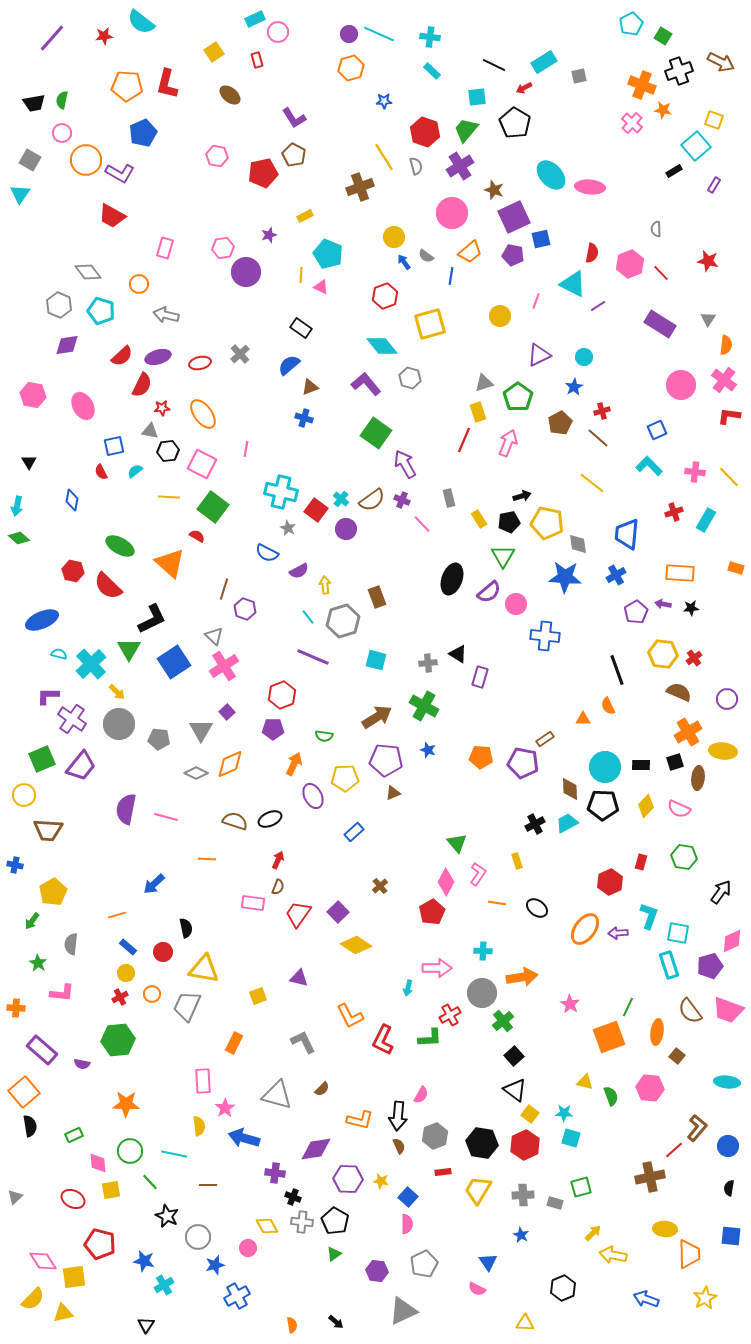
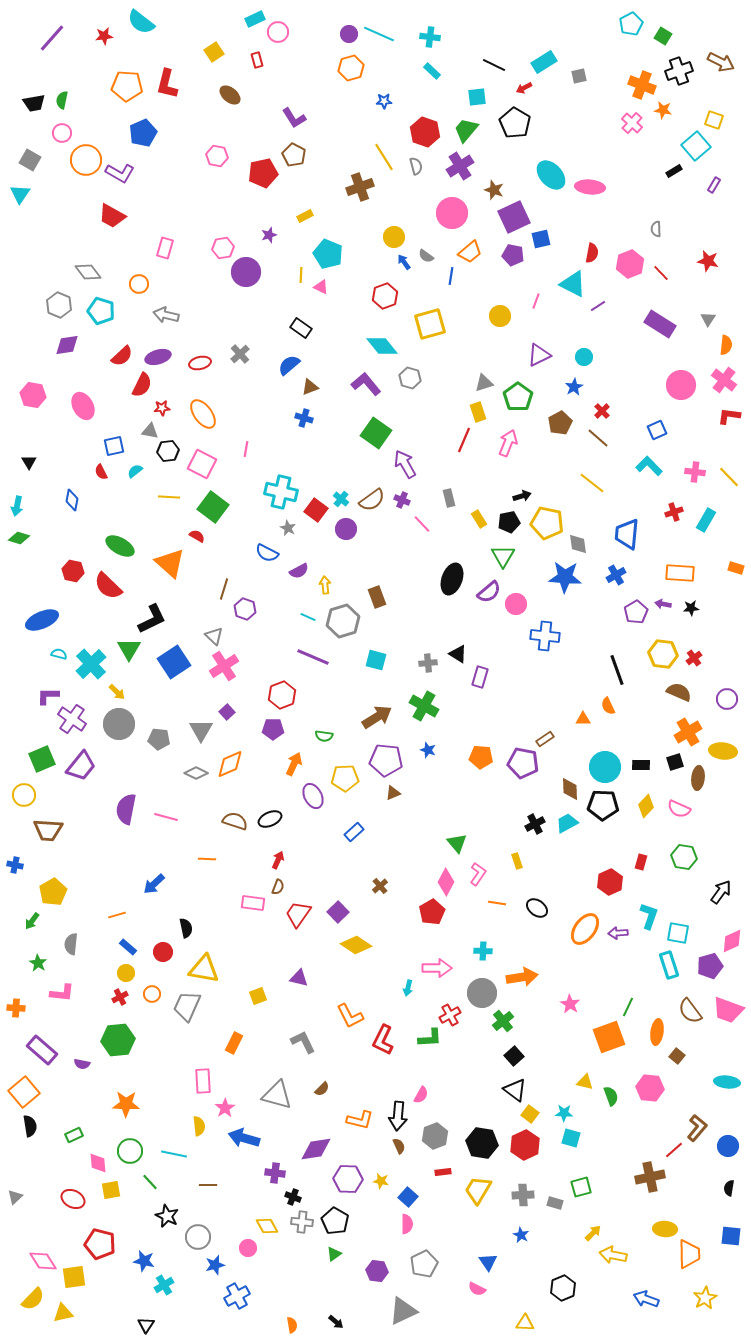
red cross at (602, 411): rotated 28 degrees counterclockwise
green diamond at (19, 538): rotated 25 degrees counterclockwise
cyan line at (308, 617): rotated 28 degrees counterclockwise
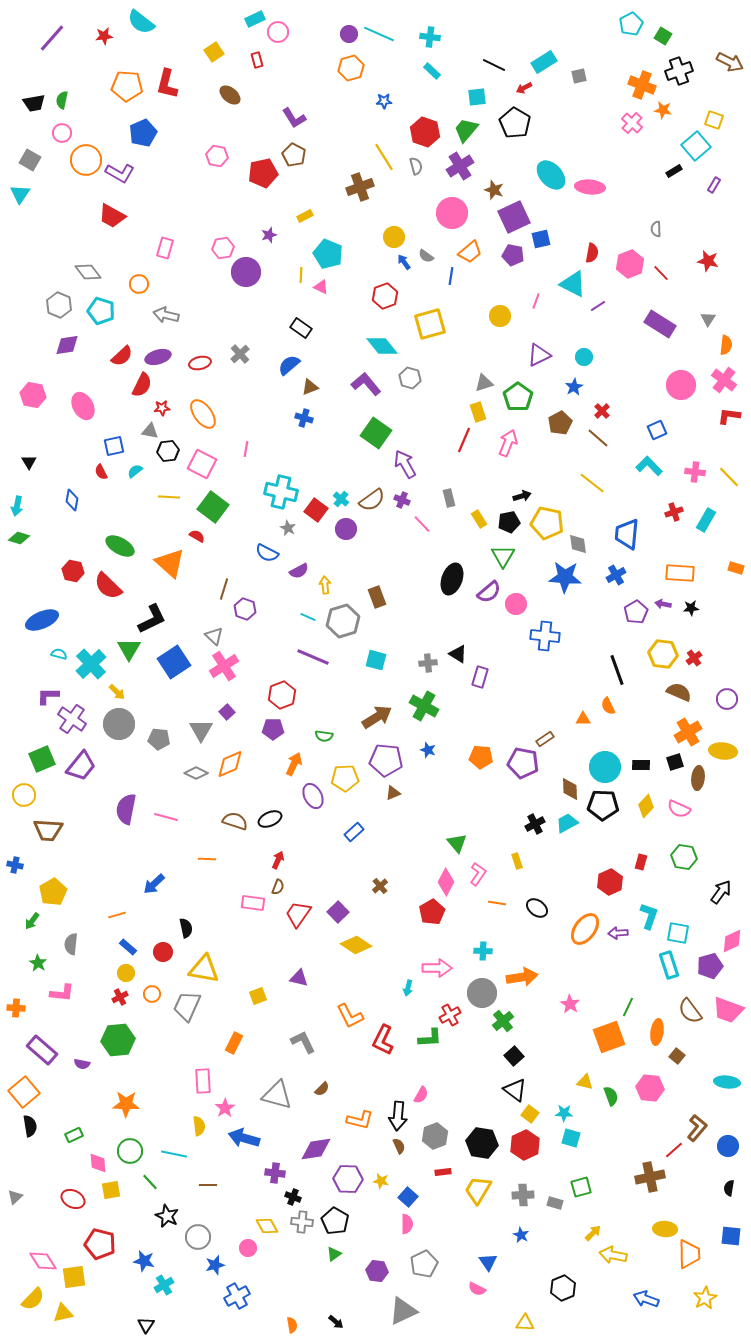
brown arrow at (721, 62): moved 9 px right
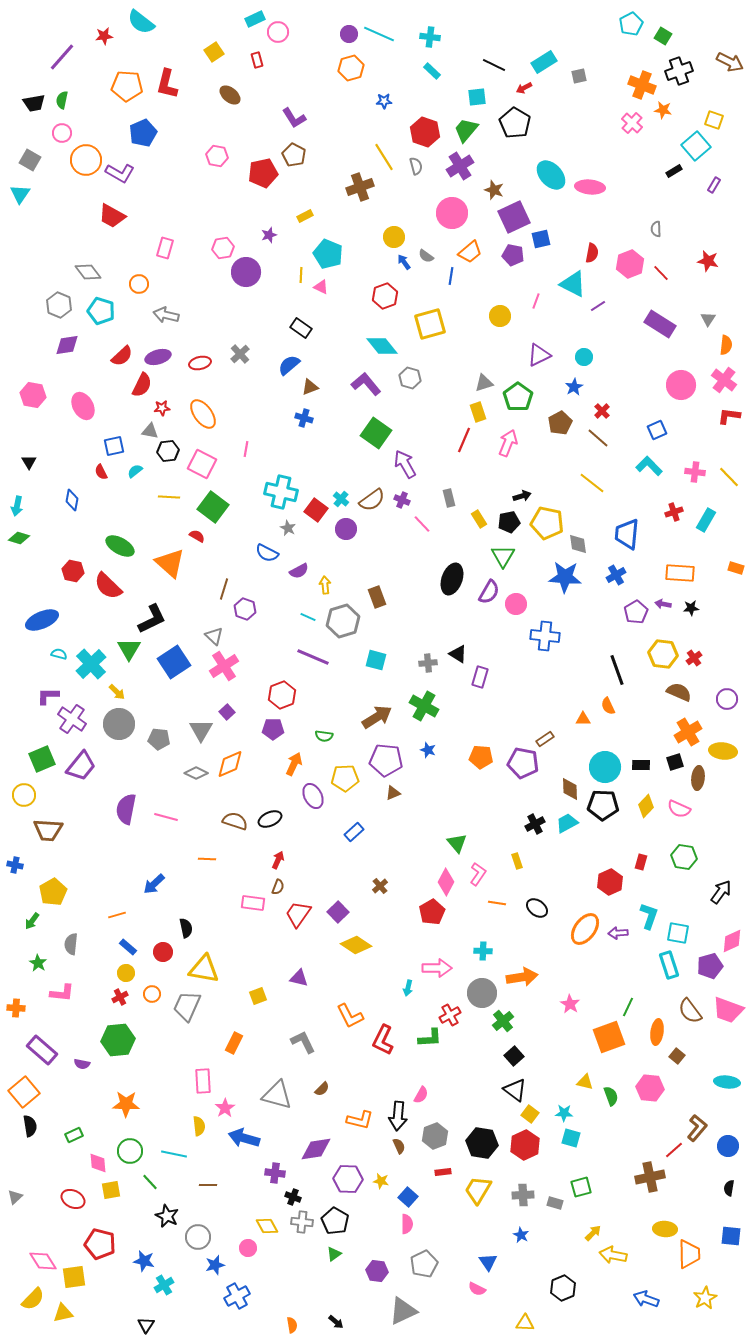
purple line at (52, 38): moved 10 px right, 19 px down
purple semicircle at (489, 592): rotated 20 degrees counterclockwise
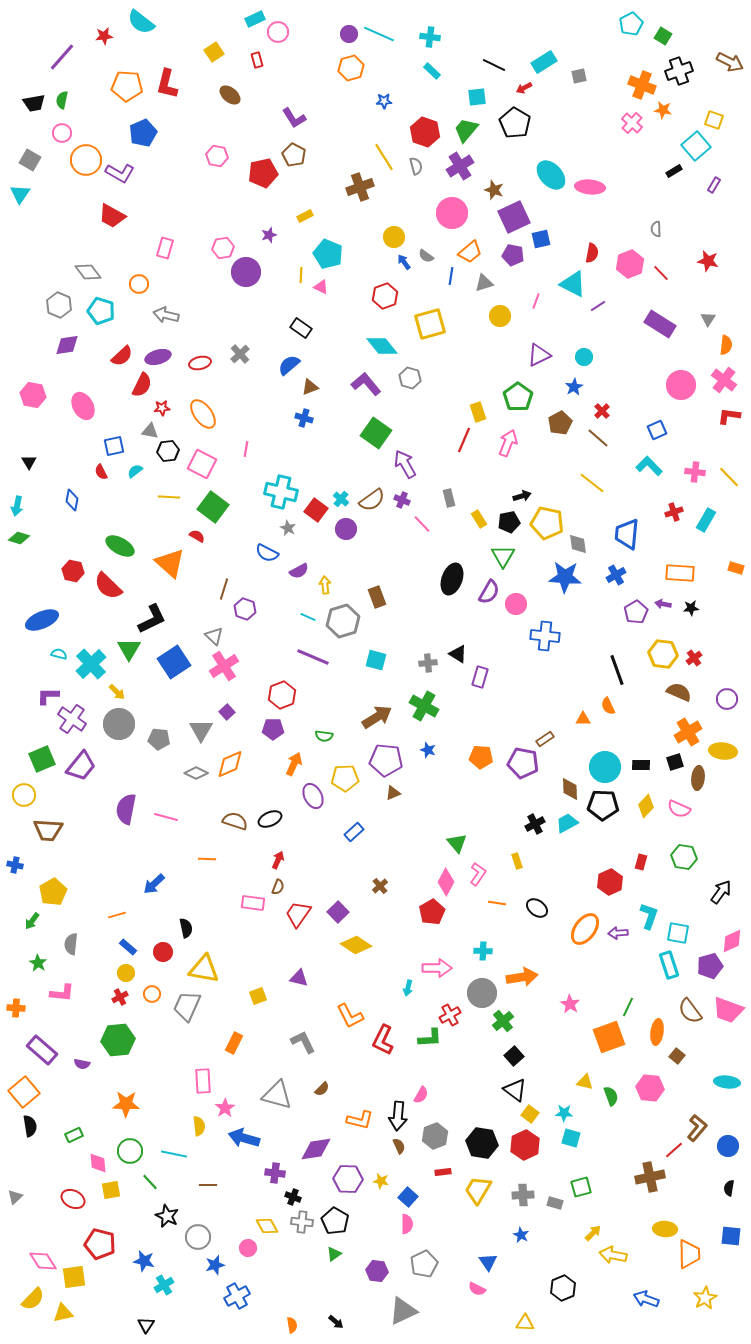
gray triangle at (484, 383): moved 100 px up
